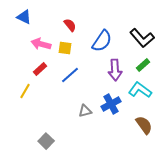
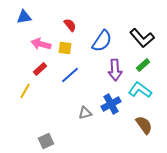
blue triangle: rotated 35 degrees counterclockwise
gray triangle: moved 2 px down
gray square: rotated 21 degrees clockwise
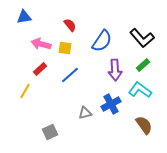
gray square: moved 4 px right, 9 px up
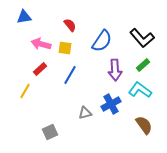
blue line: rotated 18 degrees counterclockwise
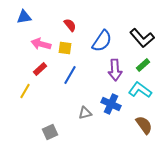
blue cross: rotated 36 degrees counterclockwise
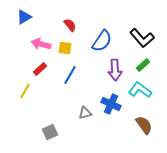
blue triangle: rotated 21 degrees counterclockwise
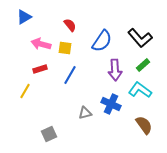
black L-shape: moved 2 px left
red rectangle: rotated 24 degrees clockwise
gray square: moved 1 px left, 2 px down
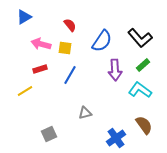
yellow line: rotated 28 degrees clockwise
blue cross: moved 5 px right, 34 px down; rotated 30 degrees clockwise
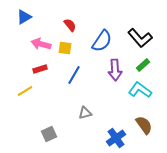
blue line: moved 4 px right
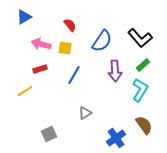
purple arrow: moved 1 px down
cyan L-shape: rotated 85 degrees clockwise
gray triangle: rotated 16 degrees counterclockwise
